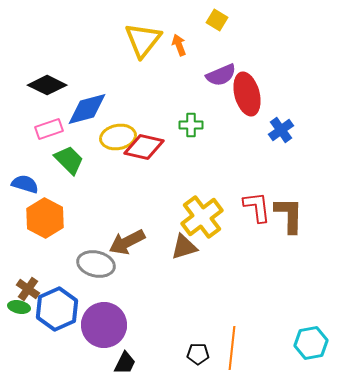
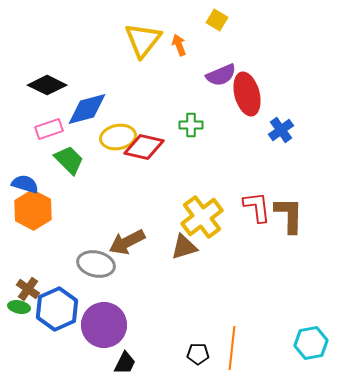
orange hexagon: moved 12 px left, 8 px up
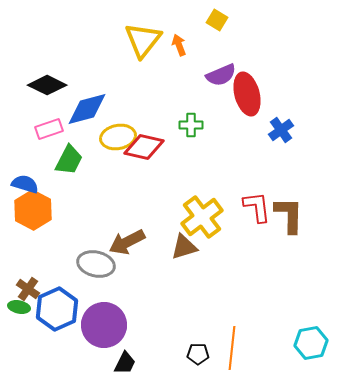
green trapezoid: rotated 72 degrees clockwise
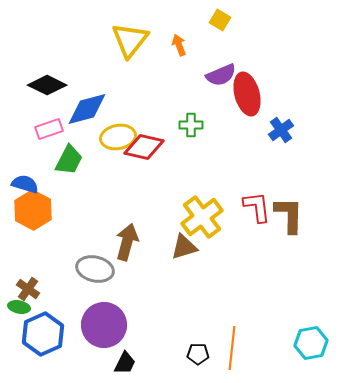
yellow square: moved 3 px right
yellow triangle: moved 13 px left
brown arrow: rotated 132 degrees clockwise
gray ellipse: moved 1 px left, 5 px down
blue hexagon: moved 14 px left, 25 px down
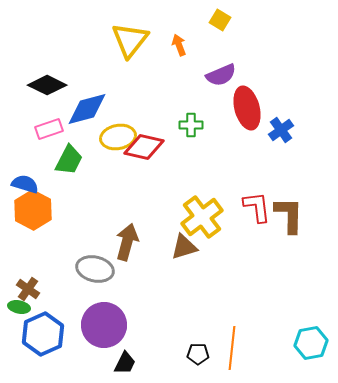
red ellipse: moved 14 px down
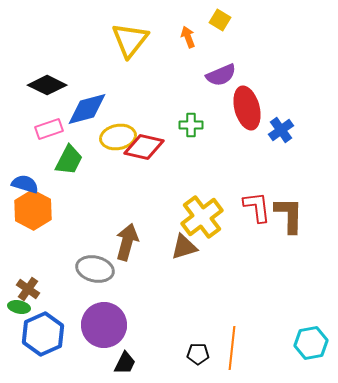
orange arrow: moved 9 px right, 8 px up
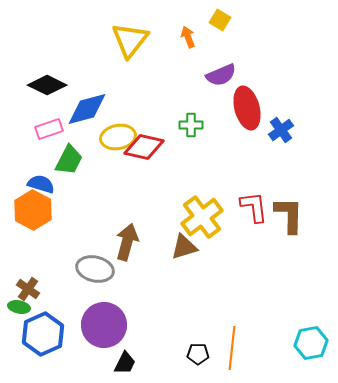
blue semicircle: moved 16 px right
red L-shape: moved 3 px left
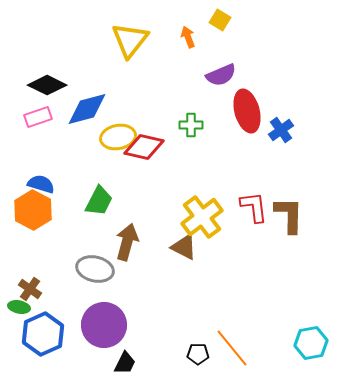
red ellipse: moved 3 px down
pink rectangle: moved 11 px left, 12 px up
green trapezoid: moved 30 px right, 41 px down
brown triangle: rotated 44 degrees clockwise
brown cross: moved 2 px right
orange line: rotated 45 degrees counterclockwise
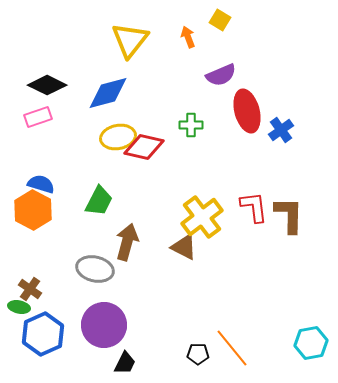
blue diamond: moved 21 px right, 16 px up
